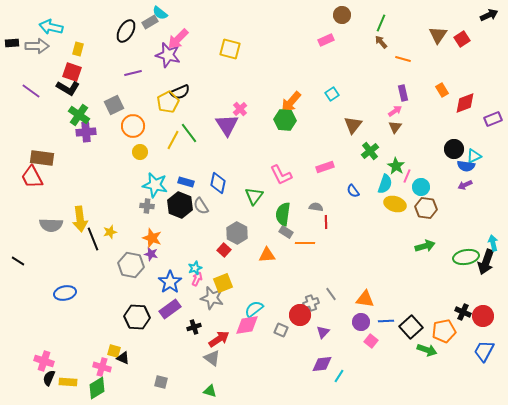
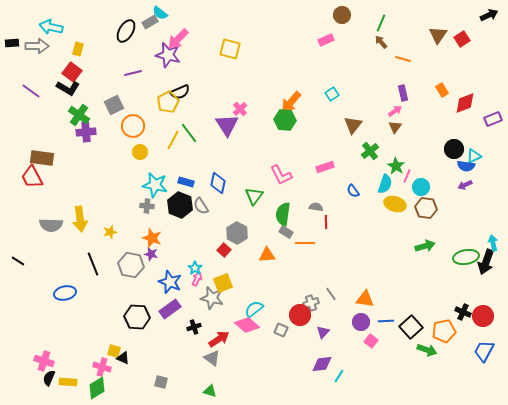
red square at (72, 72): rotated 18 degrees clockwise
black line at (93, 239): moved 25 px down
cyan star at (195, 268): rotated 16 degrees counterclockwise
blue star at (170, 282): rotated 15 degrees counterclockwise
pink diamond at (247, 325): rotated 50 degrees clockwise
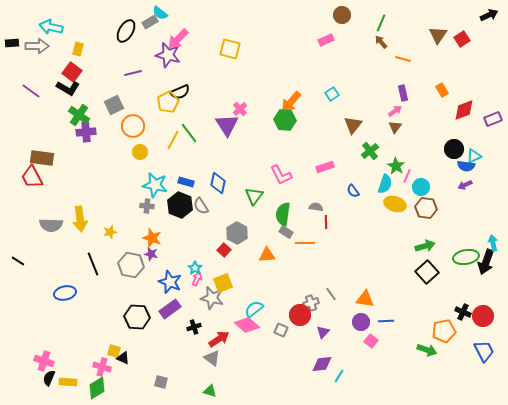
red diamond at (465, 103): moved 1 px left, 7 px down
black square at (411, 327): moved 16 px right, 55 px up
blue trapezoid at (484, 351): rotated 125 degrees clockwise
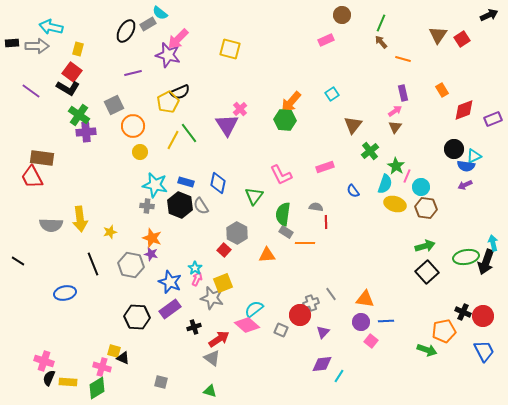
gray rectangle at (150, 22): moved 2 px left, 2 px down
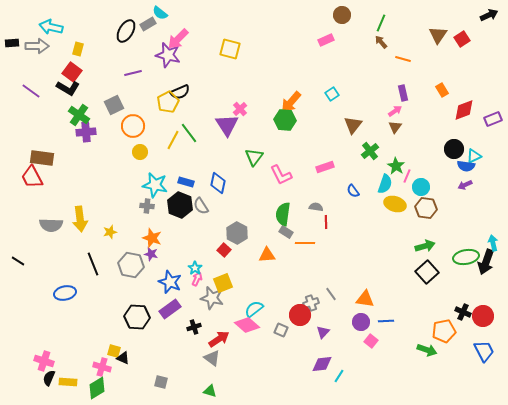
green triangle at (254, 196): moved 39 px up
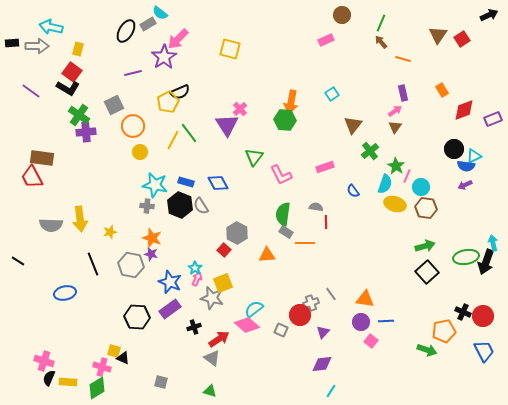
purple star at (168, 55): moved 4 px left, 2 px down; rotated 25 degrees clockwise
orange arrow at (291, 102): rotated 30 degrees counterclockwise
blue diamond at (218, 183): rotated 40 degrees counterclockwise
cyan line at (339, 376): moved 8 px left, 15 px down
